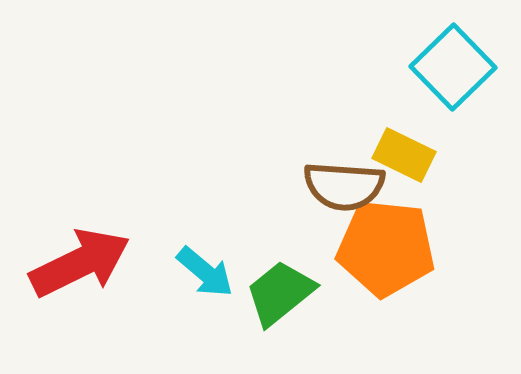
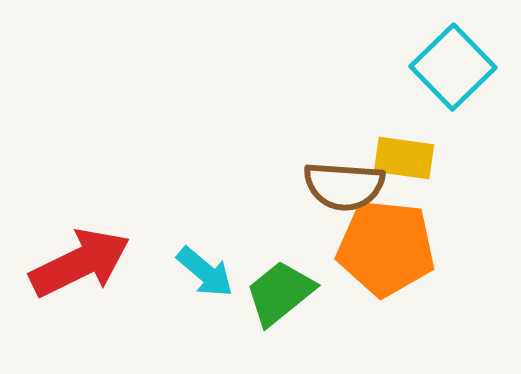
yellow rectangle: moved 3 px down; rotated 18 degrees counterclockwise
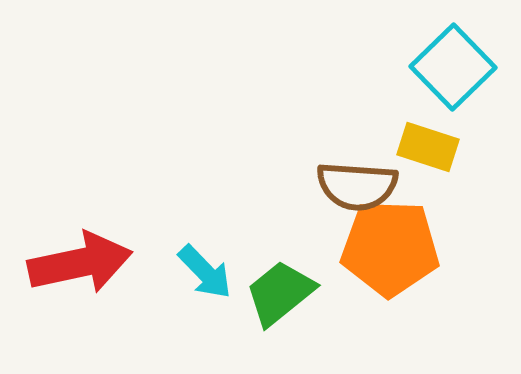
yellow rectangle: moved 24 px right, 11 px up; rotated 10 degrees clockwise
brown semicircle: moved 13 px right
orange pentagon: moved 4 px right; rotated 4 degrees counterclockwise
red arrow: rotated 14 degrees clockwise
cyan arrow: rotated 6 degrees clockwise
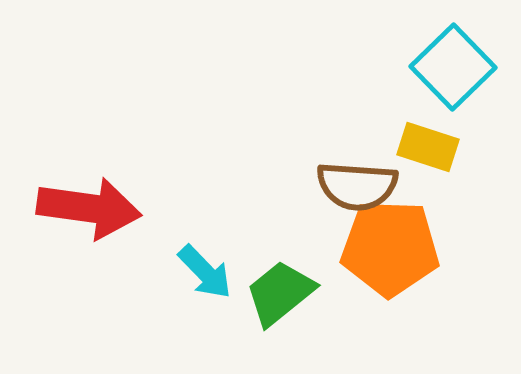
red arrow: moved 9 px right, 55 px up; rotated 20 degrees clockwise
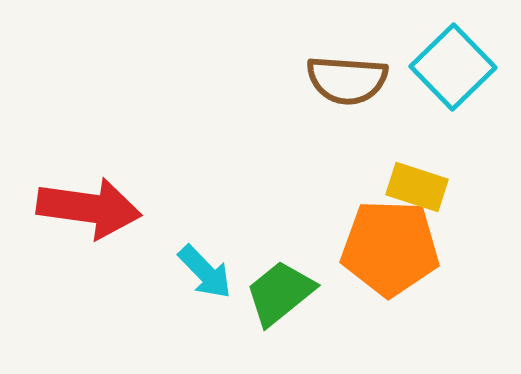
yellow rectangle: moved 11 px left, 40 px down
brown semicircle: moved 10 px left, 106 px up
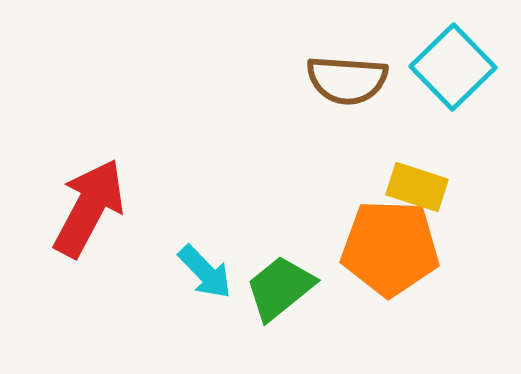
red arrow: rotated 70 degrees counterclockwise
green trapezoid: moved 5 px up
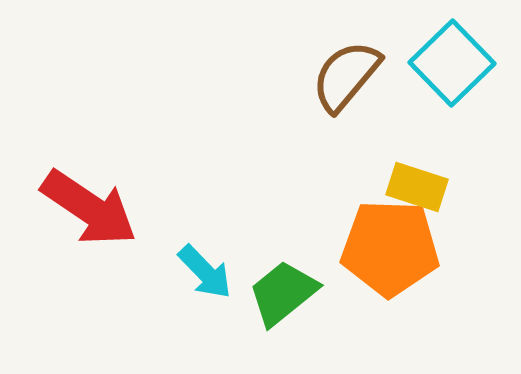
cyan square: moved 1 px left, 4 px up
brown semicircle: moved 1 px left, 4 px up; rotated 126 degrees clockwise
red arrow: rotated 96 degrees clockwise
green trapezoid: moved 3 px right, 5 px down
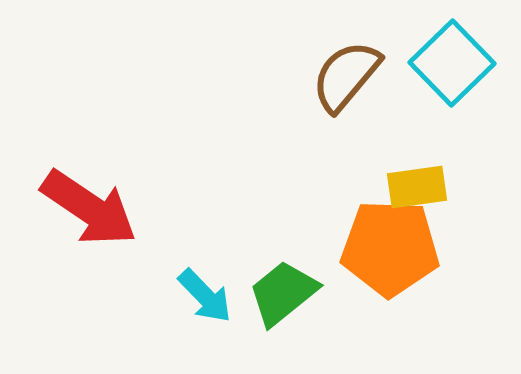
yellow rectangle: rotated 26 degrees counterclockwise
cyan arrow: moved 24 px down
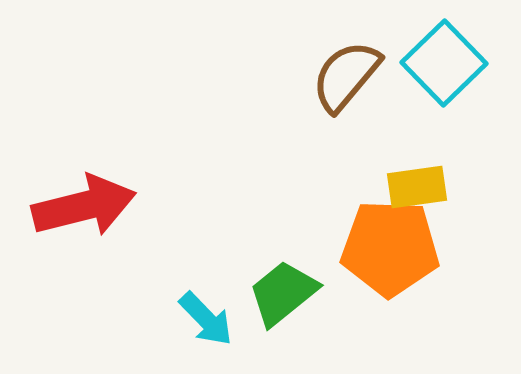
cyan square: moved 8 px left
red arrow: moved 5 px left, 2 px up; rotated 48 degrees counterclockwise
cyan arrow: moved 1 px right, 23 px down
